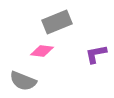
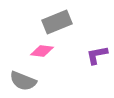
purple L-shape: moved 1 px right, 1 px down
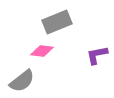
gray semicircle: moved 1 px left; rotated 60 degrees counterclockwise
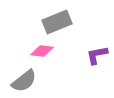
gray semicircle: moved 2 px right
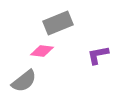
gray rectangle: moved 1 px right, 1 px down
purple L-shape: moved 1 px right
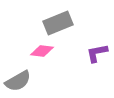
purple L-shape: moved 1 px left, 2 px up
gray semicircle: moved 6 px left; rotated 8 degrees clockwise
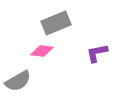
gray rectangle: moved 2 px left
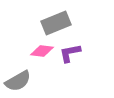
purple L-shape: moved 27 px left
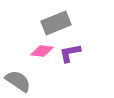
gray semicircle: rotated 116 degrees counterclockwise
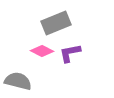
pink diamond: rotated 20 degrees clockwise
gray semicircle: rotated 20 degrees counterclockwise
